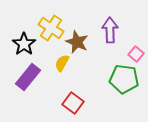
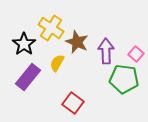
purple arrow: moved 4 px left, 21 px down
yellow semicircle: moved 5 px left
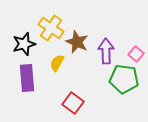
black star: rotated 20 degrees clockwise
purple rectangle: moved 1 px left, 1 px down; rotated 44 degrees counterclockwise
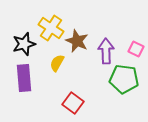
brown star: moved 1 px up
pink square: moved 5 px up; rotated 14 degrees counterclockwise
purple rectangle: moved 3 px left
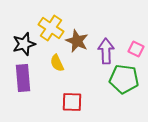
yellow semicircle: rotated 54 degrees counterclockwise
purple rectangle: moved 1 px left
red square: moved 1 px left, 1 px up; rotated 35 degrees counterclockwise
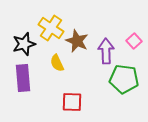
pink square: moved 2 px left, 8 px up; rotated 21 degrees clockwise
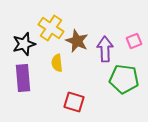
pink square: rotated 21 degrees clockwise
purple arrow: moved 1 px left, 2 px up
yellow semicircle: rotated 18 degrees clockwise
red square: moved 2 px right; rotated 15 degrees clockwise
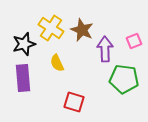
brown star: moved 5 px right, 11 px up
yellow semicircle: rotated 18 degrees counterclockwise
